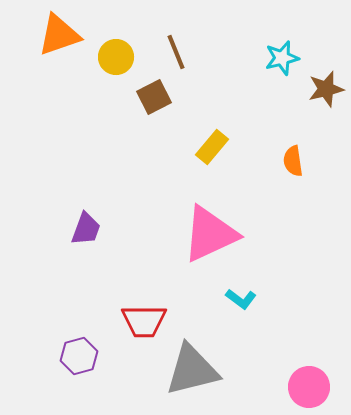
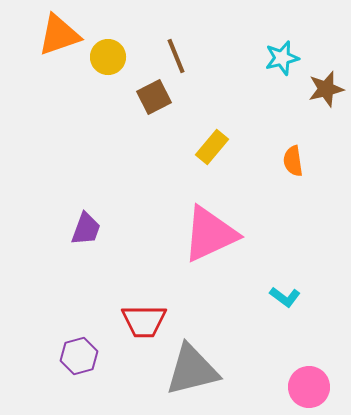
brown line: moved 4 px down
yellow circle: moved 8 px left
cyan L-shape: moved 44 px right, 2 px up
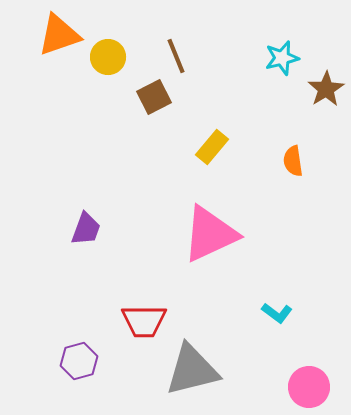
brown star: rotated 18 degrees counterclockwise
cyan L-shape: moved 8 px left, 16 px down
purple hexagon: moved 5 px down
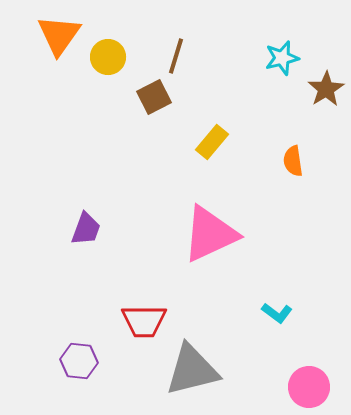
orange triangle: rotated 36 degrees counterclockwise
brown line: rotated 39 degrees clockwise
yellow rectangle: moved 5 px up
purple hexagon: rotated 21 degrees clockwise
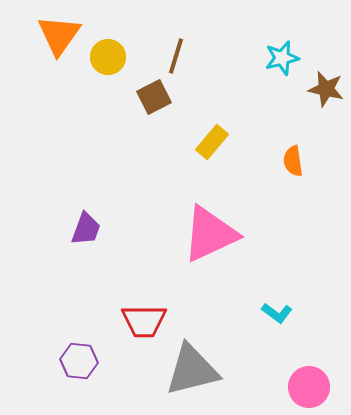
brown star: rotated 27 degrees counterclockwise
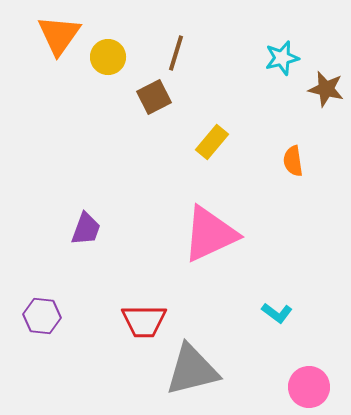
brown line: moved 3 px up
purple hexagon: moved 37 px left, 45 px up
